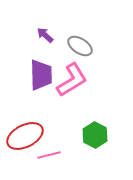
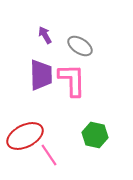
purple arrow: rotated 18 degrees clockwise
pink L-shape: rotated 60 degrees counterclockwise
green hexagon: rotated 15 degrees counterclockwise
pink line: rotated 70 degrees clockwise
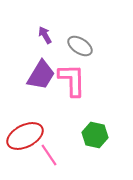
purple trapezoid: rotated 32 degrees clockwise
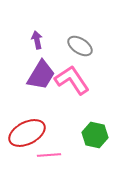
purple arrow: moved 8 px left, 5 px down; rotated 18 degrees clockwise
pink L-shape: rotated 33 degrees counterclockwise
red ellipse: moved 2 px right, 3 px up
pink line: rotated 60 degrees counterclockwise
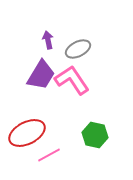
purple arrow: moved 11 px right
gray ellipse: moved 2 px left, 3 px down; rotated 60 degrees counterclockwise
pink line: rotated 25 degrees counterclockwise
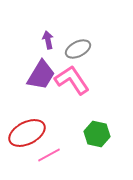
green hexagon: moved 2 px right, 1 px up
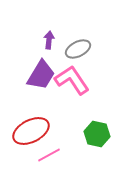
purple arrow: moved 1 px right; rotated 18 degrees clockwise
red ellipse: moved 4 px right, 2 px up
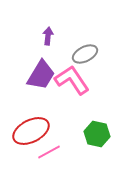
purple arrow: moved 1 px left, 4 px up
gray ellipse: moved 7 px right, 5 px down
pink line: moved 3 px up
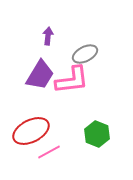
purple trapezoid: moved 1 px left
pink L-shape: rotated 117 degrees clockwise
green hexagon: rotated 10 degrees clockwise
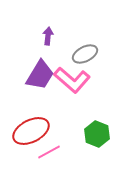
pink L-shape: rotated 48 degrees clockwise
